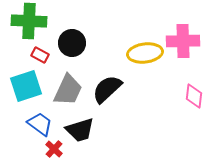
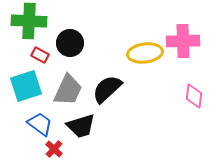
black circle: moved 2 px left
black trapezoid: moved 1 px right, 4 px up
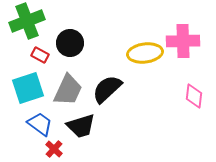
green cross: moved 2 px left; rotated 24 degrees counterclockwise
cyan square: moved 2 px right, 2 px down
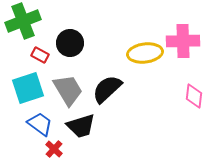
green cross: moved 4 px left
gray trapezoid: rotated 56 degrees counterclockwise
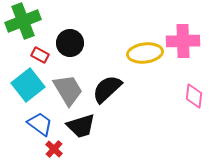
cyan square: moved 3 px up; rotated 20 degrees counterclockwise
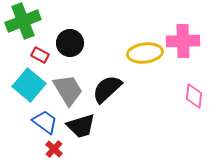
cyan square: moved 1 px right; rotated 12 degrees counterclockwise
blue trapezoid: moved 5 px right, 2 px up
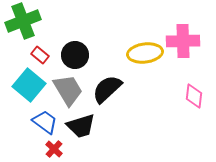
black circle: moved 5 px right, 12 px down
red rectangle: rotated 12 degrees clockwise
